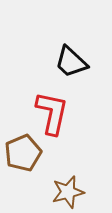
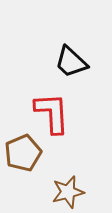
red L-shape: rotated 15 degrees counterclockwise
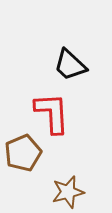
black trapezoid: moved 1 px left, 3 px down
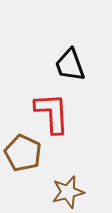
black trapezoid: rotated 27 degrees clockwise
brown pentagon: rotated 24 degrees counterclockwise
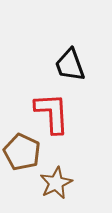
brown pentagon: moved 1 px left, 1 px up
brown star: moved 12 px left, 9 px up; rotated 12 degrees counterclockwise
